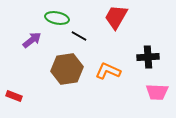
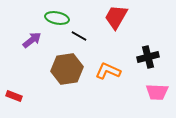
black cross: rotated 10 degrees counterclockwise
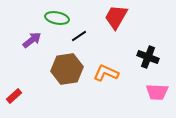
black line: rotated 63 degrees counterclockwise
black cross: rotated 35 degrees clockwise
orange L-shape: moved 2 px left, 2 px down
red rectangle: rotated 63 degrees counterclockwise
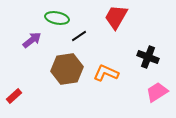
pink trapezoid: rotated 145 degrees clockwise
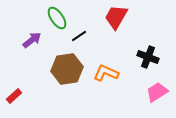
green ellipse: rotated 45 degrees clockwise
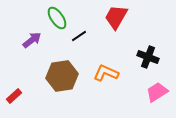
brown hexagon: moved 5 px left, 7 px down
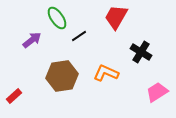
black cross: moved 7 px left, 5 px up; rotated 10 degrees clockwise
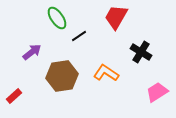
purple arrow: moved 12 px down
orange L-shape: rotated 10 degrees clockwise
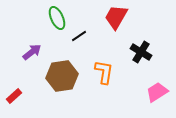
green ellipse: rotated 10 degrees clockwise
orange L-shape: moved 2 px left, 1 px up; rotated 65 degrees clockwise
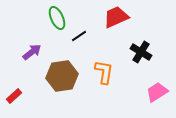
red trapezoid: rotated 36 degrees clockwise
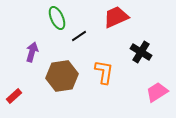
purple arrow: rotated 36 degrees counterclockwise
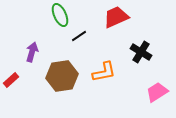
green ellipse: moved 3 px right, 3 px up
orange L-shape: rotated 70 degrees clockwise
red rectangle: moved 3 px left, 16 px up
